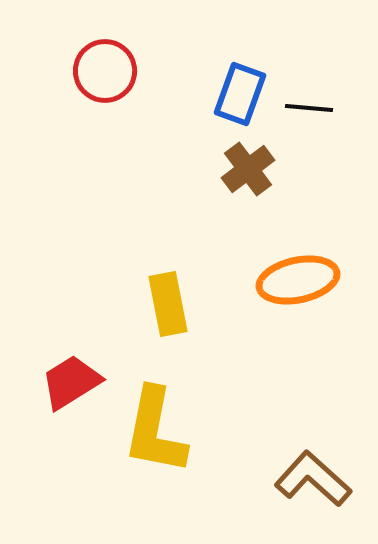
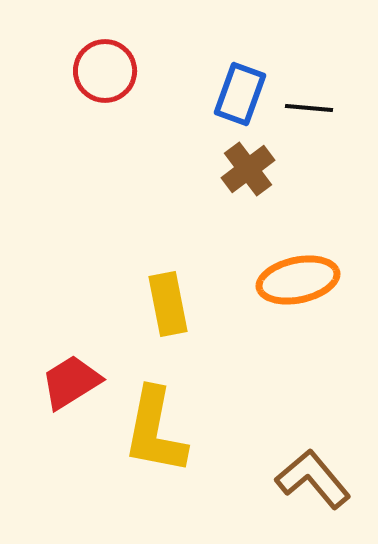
brown L-shape: rotated 8 degrees clockwise
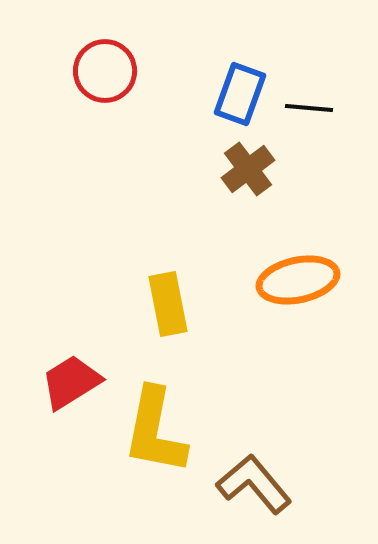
brown L-shape: moved 59 px left, 5 px down
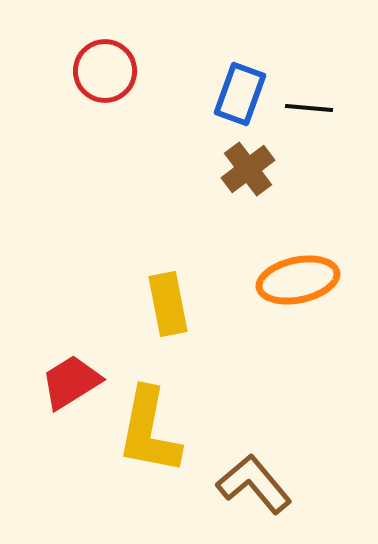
yellow L-shape: moved 6 px left
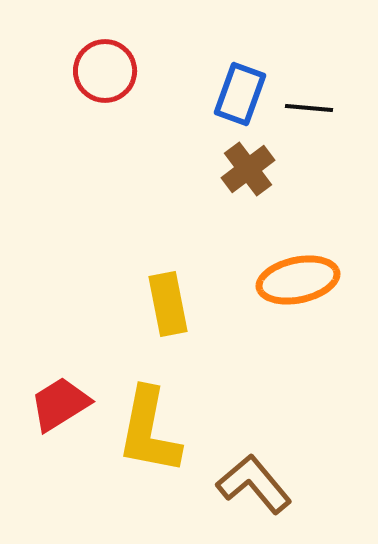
red trapezoid: moved 11 px left, 22 px down
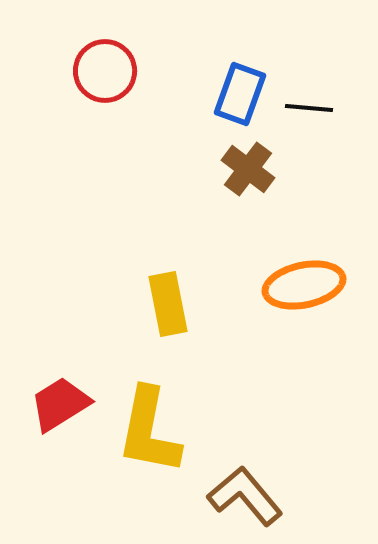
brown cross: rotated 16 degrees counterclockwise
orange ellipse: moved 6 px right, 5 px down
brown L-shape: moved 9 px left, 12 px down
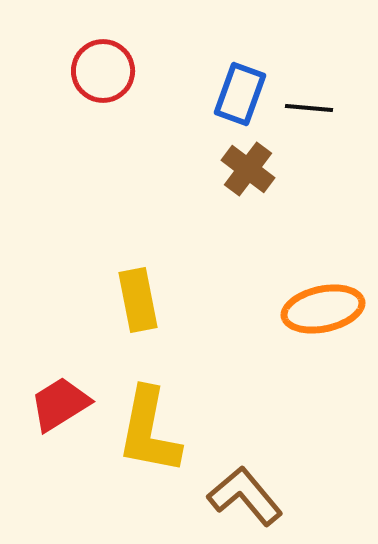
red circle: moved 2 px left
orange ellipse: moved 19 px right, 24 px down
yellow rectangle: moved 30 px left, 4 px up
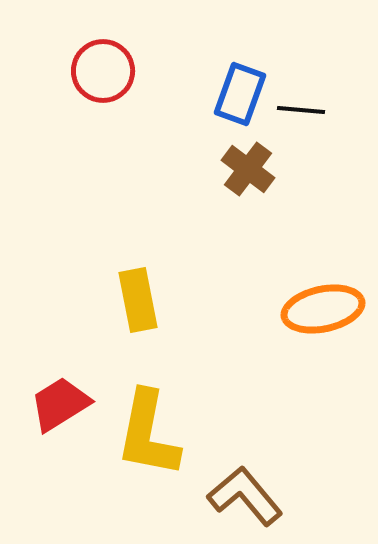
black line: moved 8 px left, 2 px down
yellow L-shape: moved 1 px left, 3 px down
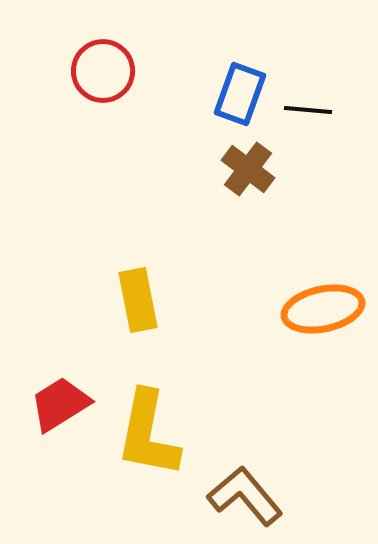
black line: moved 7 px right
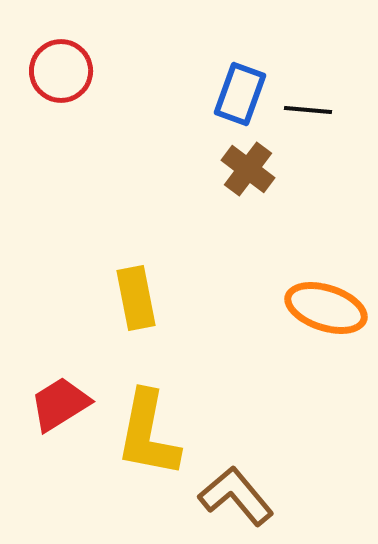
red circle: moved 42 px left
yellow rectangle: moved 2 px left, 2 px up
orange ellipse: moved 3 px right, 1 px up; rotated 30 degrees clockwise
brown L-shape: moved 9 px left
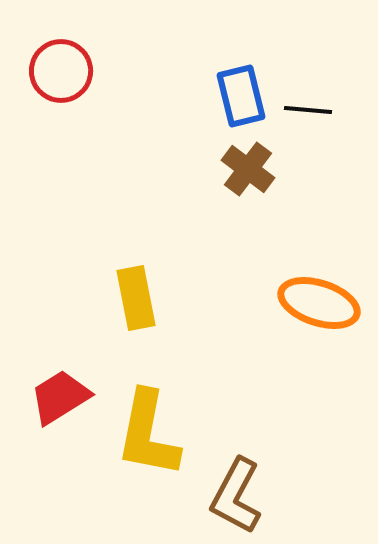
blue rectangle: moved 1 px right, 2 px down; rotated 34 degrees counterclockwise
orange ellipse: moved 7 px left, 5 px up
red trapezoid: moved 7 px up
brown L-shape: rotated 112 degrees counterclockwise
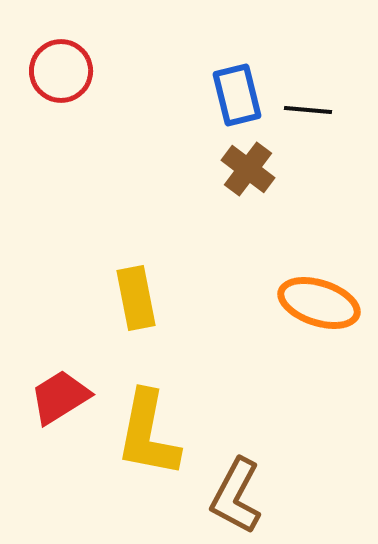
blue rectangle: moved 4 px left, 1 px up
